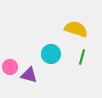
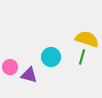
yellow semicircle: moved 11 px right, 10 px down
cyan circle: moved 3 px down
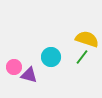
green line: rotated 21 degrees clockwise
pink circle: moved 4 px right
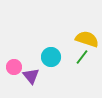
purple triangle: moved 2 px right, 1 px down; rotated 36 degrees clockwise
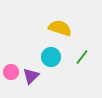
yellow semicircle: moved 27 px left, 11 px up
pink circle: moved 3 px left, 5 px down
purple triangle: rotated 24 degrees clockwise
